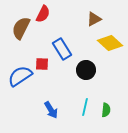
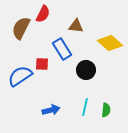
brown triangle: moved 18 px left, 7 px down; rotated 35 degrees clockwise
blue arrow: rotated 72 degrees counterclockwise
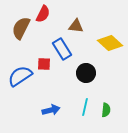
red square: moved 2 px right
black circle: moved 3 px down
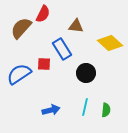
brown semicircle: rotated 15 degrees clockwise
blue semicircle: moved 1 px left, 2 px up
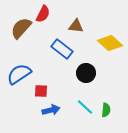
blue rectangle: rotated 20 degrees counterclockwise
red square: moved 3 px left, 27 px down
cyan line: rotated 60 degrees counterclockwise
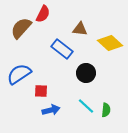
brown triangle: moved 4 px right, 3 px down
cyan line: moved 1 px right, 1 px up
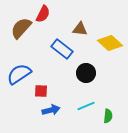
cyan line: rotated 66 degrees counterclockwise
green semicircle: moved 2 px right, 6 px down
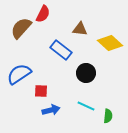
blue rectangle: moved 1 px left, 1 px down
cyan line: rotated 48 degrees clockwise
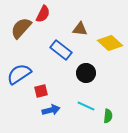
red square: rotated 16 degrees counterclockwise
